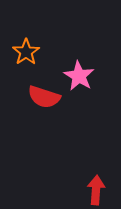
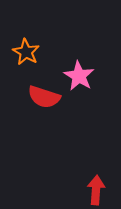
orange star: rotated 8 degrees counterclockwise
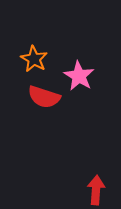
orange star: moved 8 px right, 7 px down
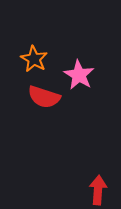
pink star: moved 1 px up
red arrow: moved 2 px right
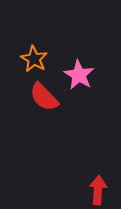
red semicircle: rotated 28 degrees clockwise
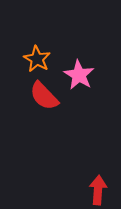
orange star: moved 3 px right
red semicircle: moved 1 px up
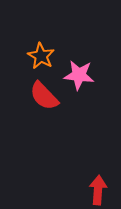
orange star: moved 4 px right, 3 px up
pink star: rotated 24 degrees counterclockwise
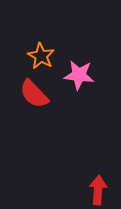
red semicircle: moved 10 px left, 2 px up
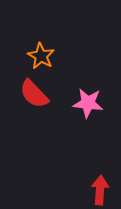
pink star: moved 9 px right, 28 px down
red arrow: moved 2 px right
